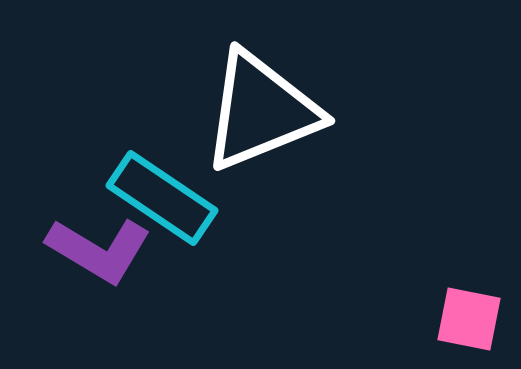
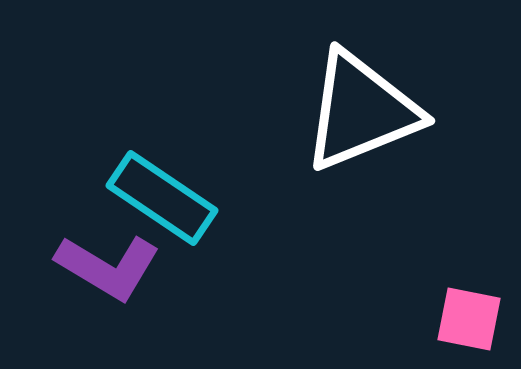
white triangle: moved 100 px right
purple L-shape: moved 9 px right, 17 px down
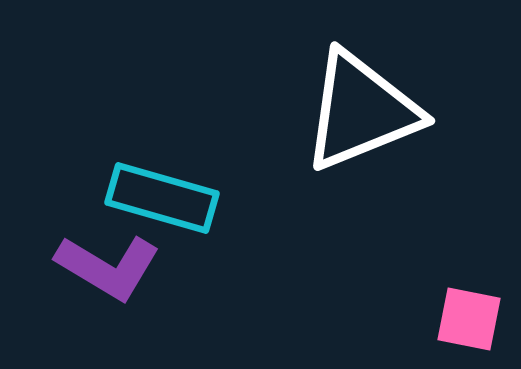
cyan rectangle: rotated 18 degrees counterclockwise
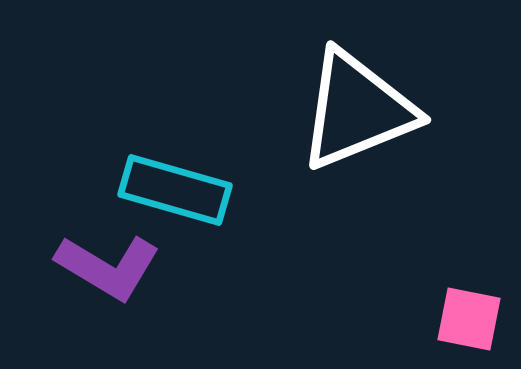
white triangle: moved 4 px left, 1 px up
cyan rectangle: moved 13 px right, 8 px up
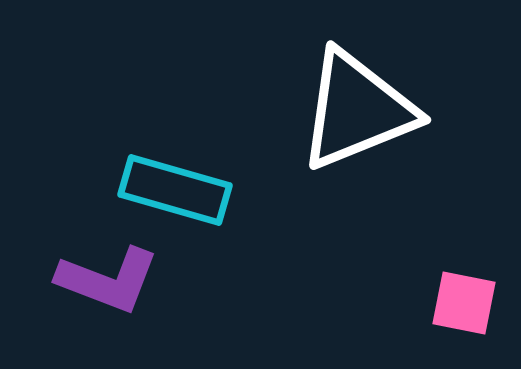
purple L-shape: moved 13 px down; rotated 10 degrees counterclockwise
pink square: moved 5 px left, 16 px up
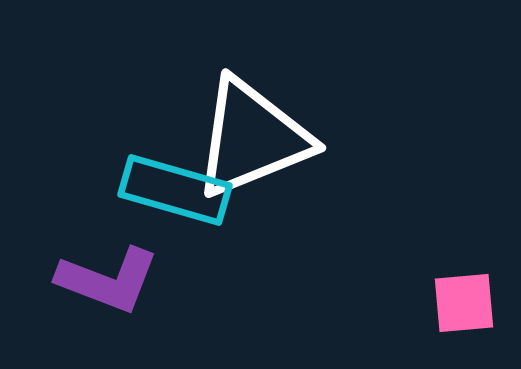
white triangle: moved 105 px left, 28 px down
pink square: rotated 16 degrees counterclockwise
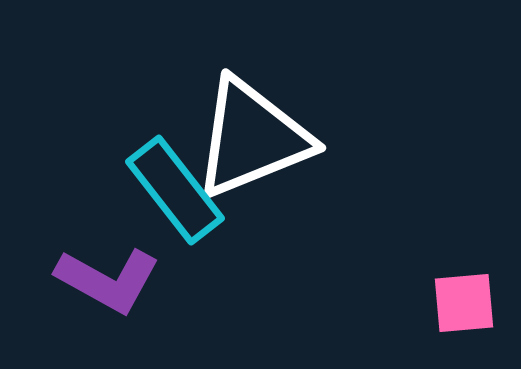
cyan rectangle: rotated 36 degrees clockwise
purple L-shape: rotated 8 degrees clockwise
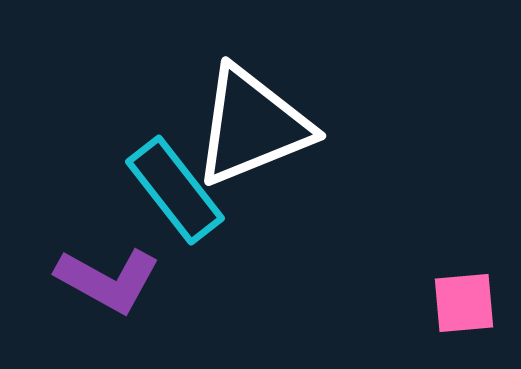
white triangle: moved 12 px up
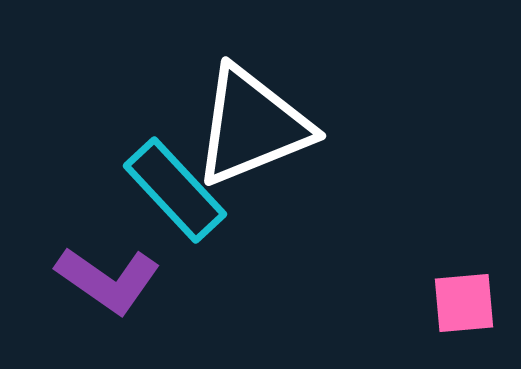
cyan rectangle: rotated 5 degrees counterclockwise
purple L-shape: rotated 6 degrees clockwise
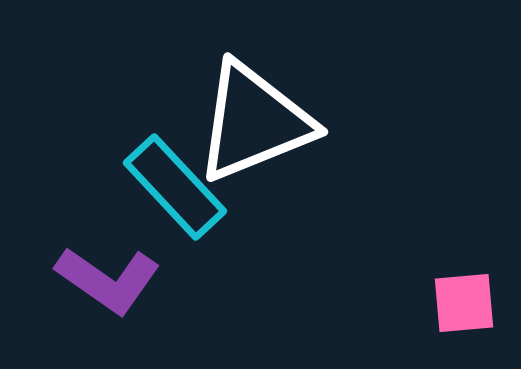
white triangle: moved 2 px right, 4 px up
cyan rectangle: moved 3 px up
